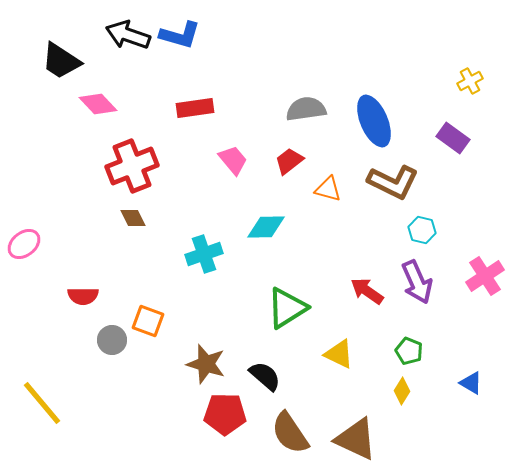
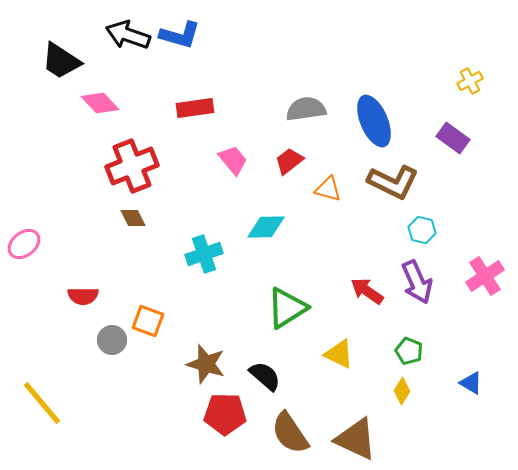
pink diamond: moved 2 px right, 1 px up
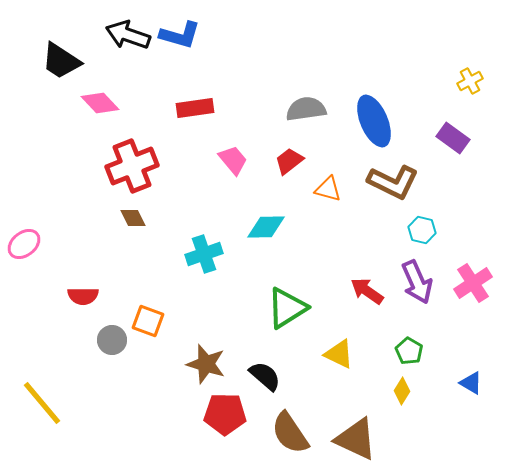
pink cross: moved 12 px left, 7 px down
green pentagon: rotated 8 degrees clockwise
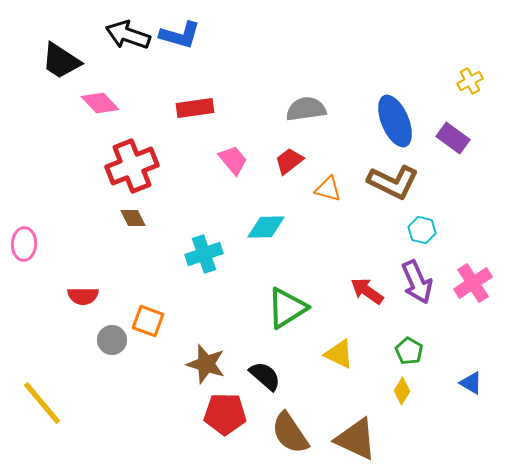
blue ellipse: moved 21 px right
pink ellipse: rotated 48 degrees counterclockwise
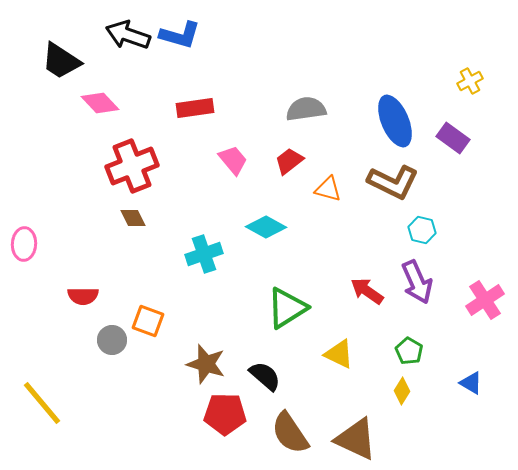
cyan diamond: rotated 30 degrees clockwise
pink cross: moved 12 px right, 17 px down
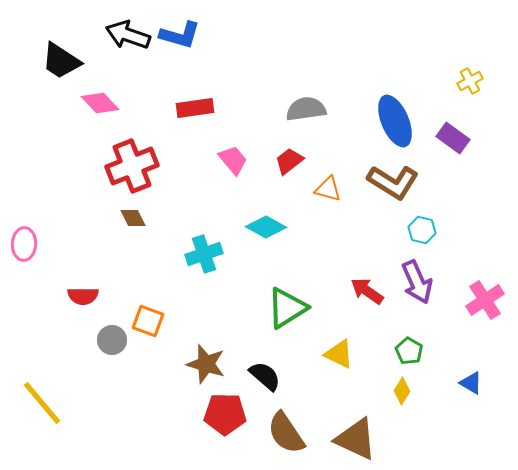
brown L-shape: rotated 6 degrees clockwise
brown semicircle: moved 4 px left
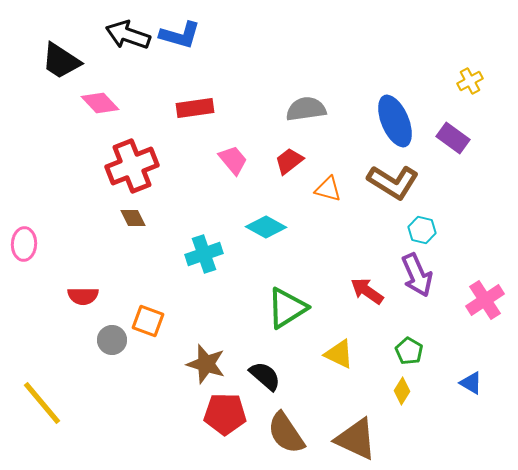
purple arrow: moved 7 px up
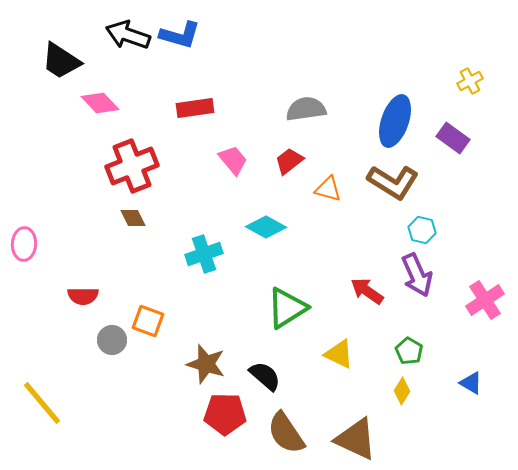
blue ellipse: rotated 42 degrees clockwise
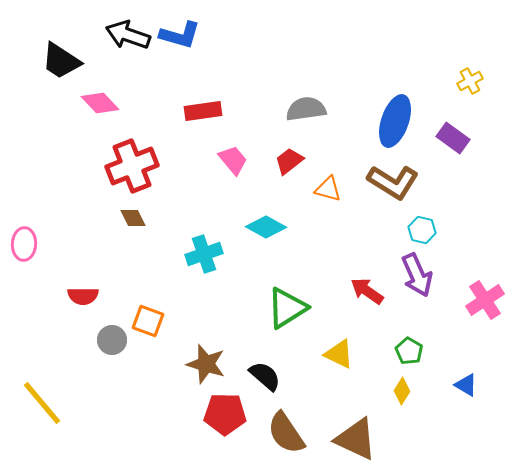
red rectangle: moved 8 px right, 3 px down
blue triangle: moved 5 px left, 2 px down
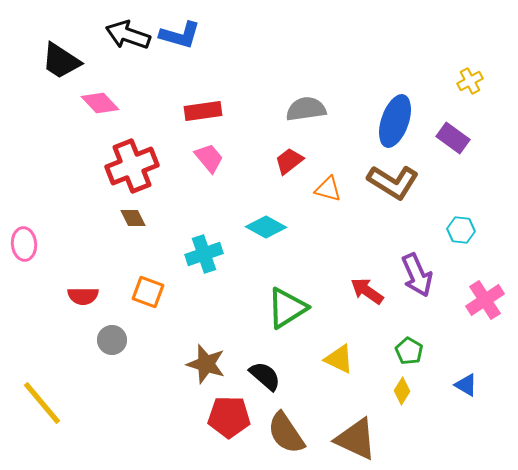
pink trapezoid: moved 24 px left, 2 px up
cyan hexagon: moved 39 px right; rotated 8 degrees counterclockwise
pink ellipse: rotated 8 degrees counterclockwise
orange square: moved 29 px up
yellow triangle: moved 5 px down
red pentagon: moved 4 px right, 3 px down
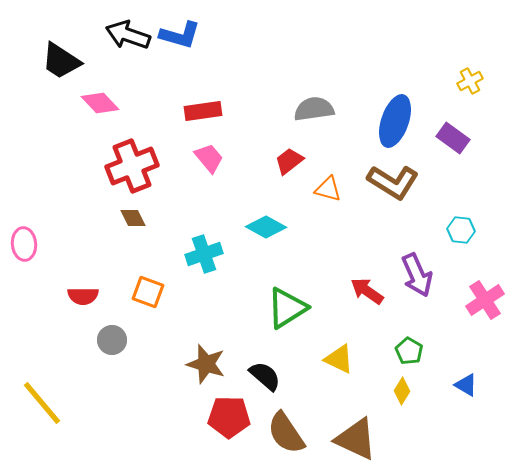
gray semicircle: moved 8 px right
